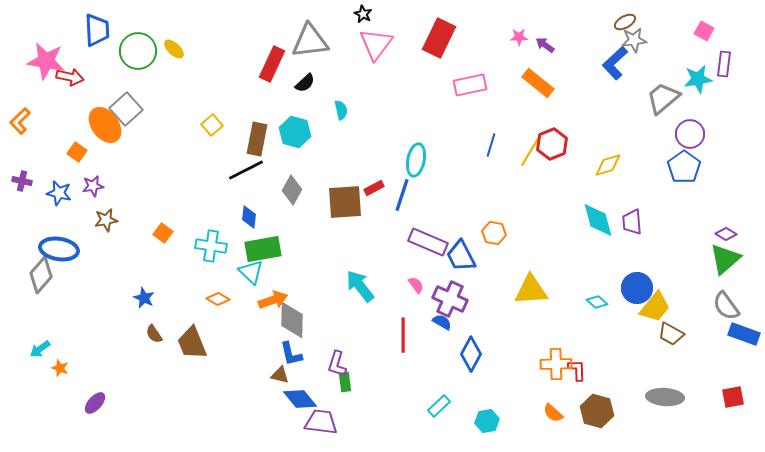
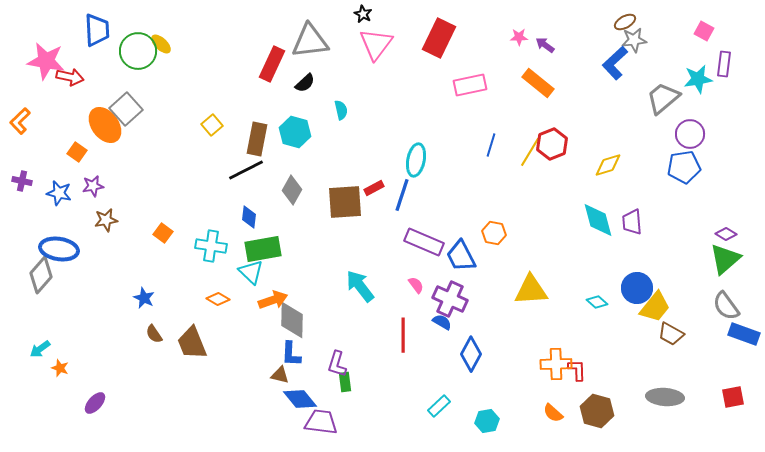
yellow ellipse at (174, 49): moved 13 px left, 5 px up
blue pentagon at (684, 167): rotated 28 degrees clockwise
purple rectangle at (428, 242): moved 4 px left
blue L-shape at (291, 354): rotated 16 degrees clockwise
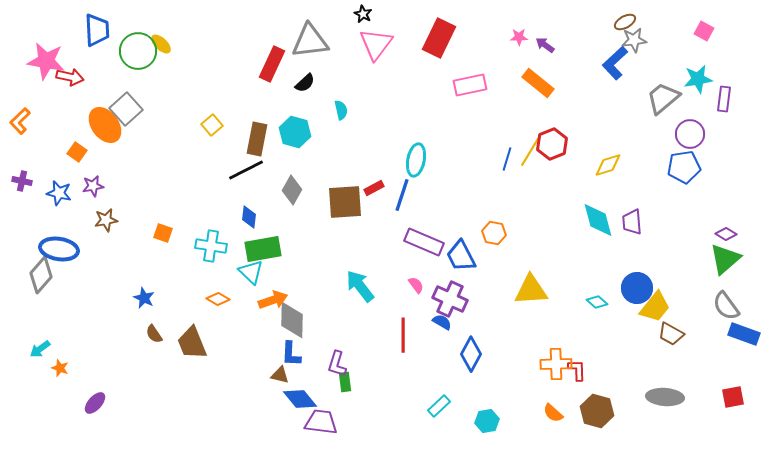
purple rectangle at (724, 64): moved 35 px down
blue line at (491, 145): moved 16 px right, 14 px down
orange square at (163, 233): rotated 18 degrees counterclockwise
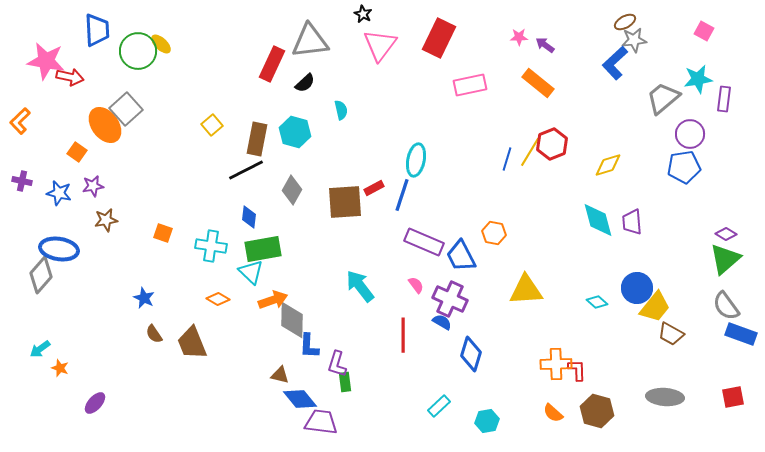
pink triangle at (376, 44): moved 4 px right, 1 px down
yellow triangle at (531, 290): moved 5 px left
blue rectangle at (744, 334): moved 3 px left
blue L-shape at (291, 354): moved 18 px right, 8 px up
blue diamond at (471, 354): rotated 12 degrees counterclockwise
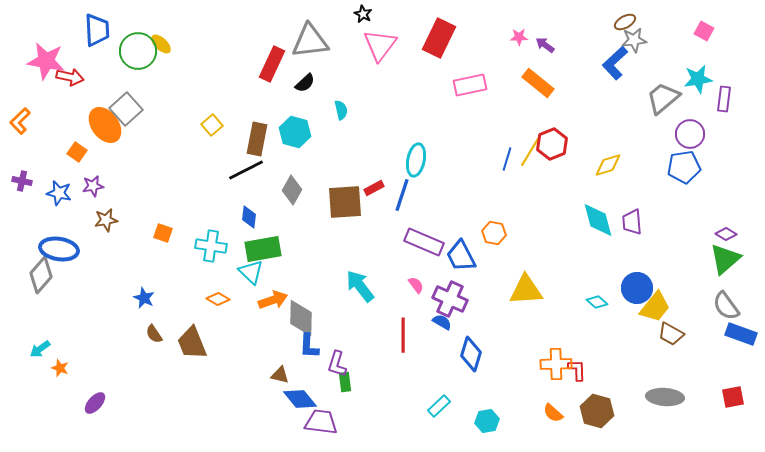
gray diamond at (292, 320): moved 9 px right, 2 px up
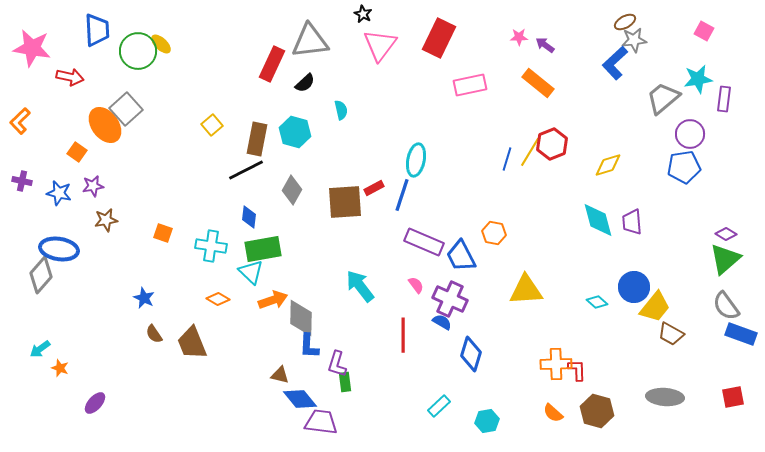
pink star at (46, 61): moved 14 px left, 13 px up
blue circle at (637, 288): moved 3 px left, 1 px up
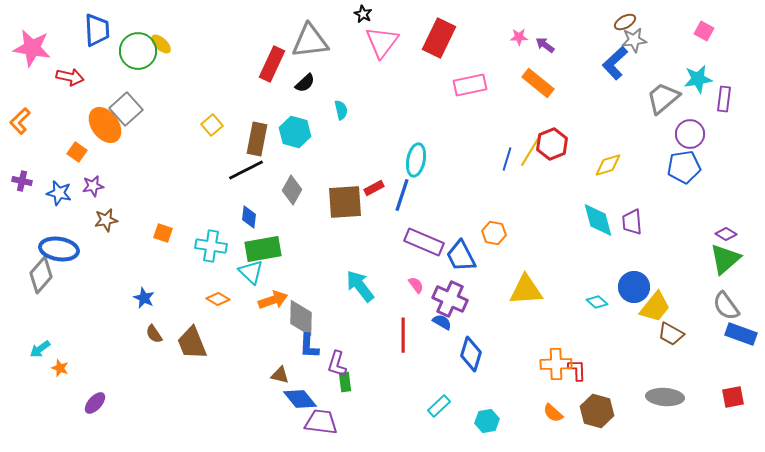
pink triangle at (380, 45): moved 2 px right, 3 px up
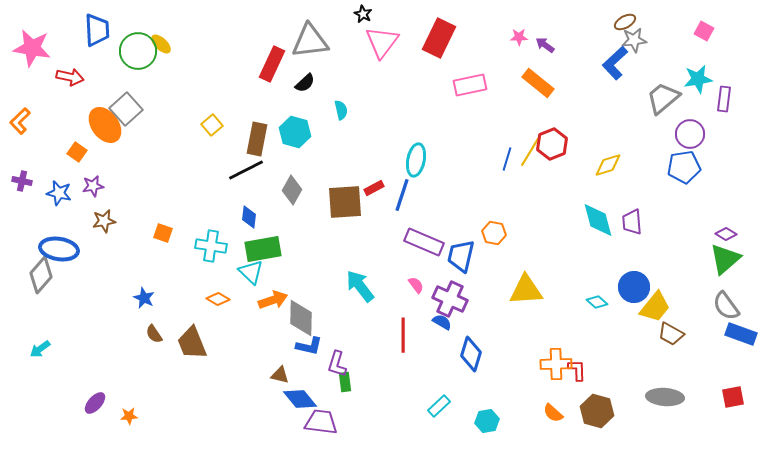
brown star at (106, 220): moved 2 px left, 1 px down
blue trapezoid at (461, 256): rotated 40 degrees clockwise
blue L-shape at (309, 346): rotated 80 degrees counterclockwise
orange star at (60, 368): moved 69 px right, 48 px down; rotated 24 degrees counterclockwise
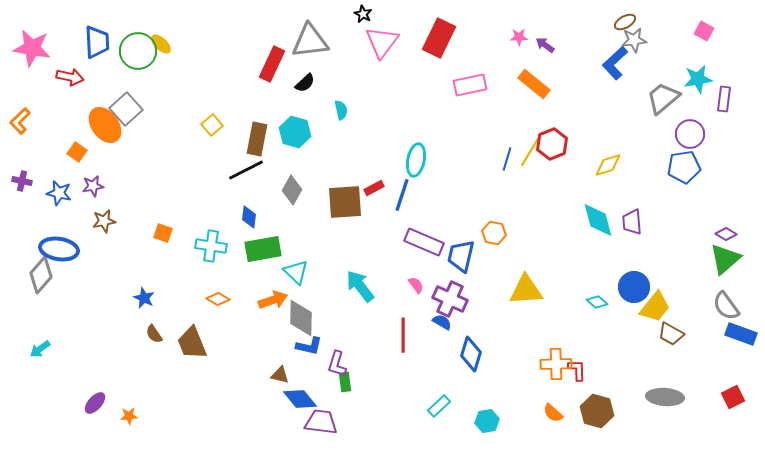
blue trapezoid at (97, 30): moved 12 px down
orange rectangle at (538, 83): moved 4 px left, 1 px down
cyan triangle at (251, 272): moved 45 px right
red square at (733, 397): rotated 15 degrees counterclockwise
